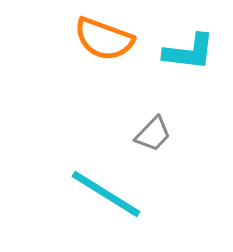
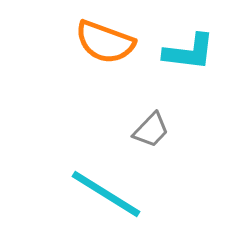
orange semicircle: moved 1 px right, 3 px down
gray trapezoid: moved 2 px left, 4 px up
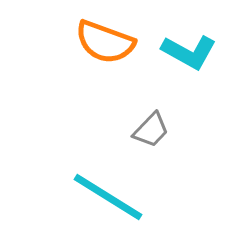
cyan L-shape: rotated 22 degrees clockwise
cyan line: moved 2 px right, 3 px down
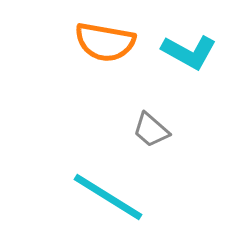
orange semicircle: rotated 10 degrees counterclockwise
gray trapezoid: rotated 87 degrees clockwise
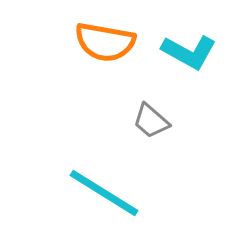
gray trapezoid: moved 9 px up
cyan line: moved 4 px left, 4 px up
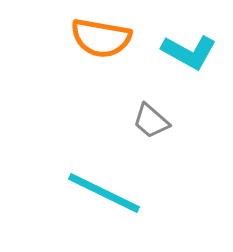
orange semicircle: moved 4 px left, 4 px up
cyan line: rotated 6 degrees counterclockwise
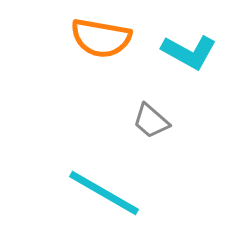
cyan line: rotated 4 degrees clockwise
